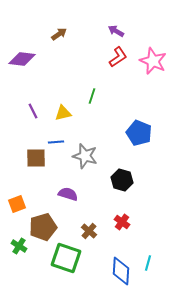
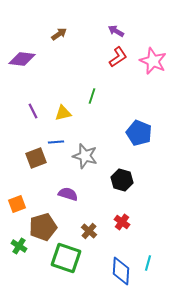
brown square: rotated 20 degrees counterclockwise
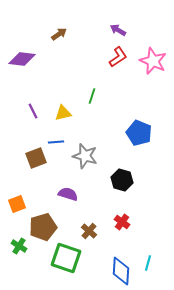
purple arrow: moved 2 px right, 1 px up
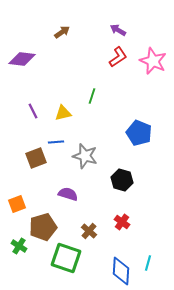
brown arrow: moved 3 px right, 2 px up
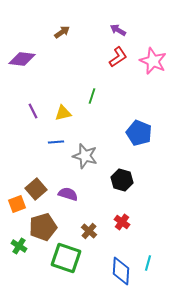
brown square: moved 31 px down; rotated 20 degrees counterclockwise
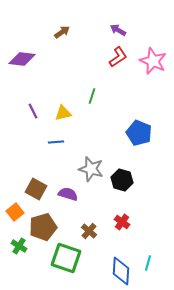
gray star: moved 6 px right, 13 px down
brown square: rotated 20 degrees counterclockwise
orange square: moved 2 px left, 8 px down; rotated 18 degrees counterclockwise
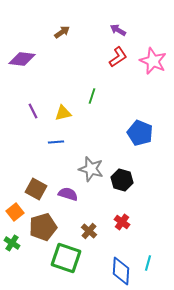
blue pentagon: moved 1 px right
green cross: moved 7 px left, 3 px up
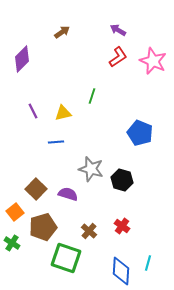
purple diamond: rotated 52 degrees counterclockwise
brown square: rotated 15 degrees clockwise
red cross: moved 4 px down
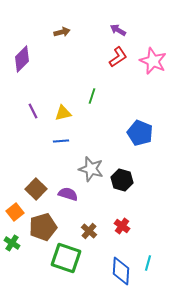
brown arrow: rotated 21 degrees clockwise
blue line: moved 5 px right, 1 px up
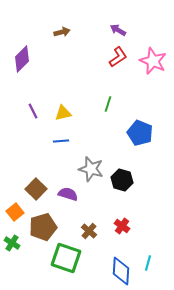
green line: moved 16 px right, 8 px down
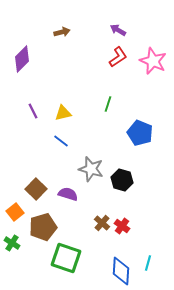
blue line: rotated 42 degrees clockwise
brown cross: moved 13 px right, 8 px up
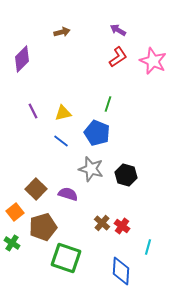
blue pentagon: moved 43 px left
black hexagon: moved 4 px right, 5 px up
cyan line: moved 16 px up
